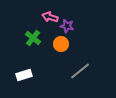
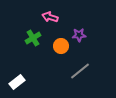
purple star: moved 12 px right, 9 px down; rotated 16 degrees counterclockwise
green cross: rotated 21 degrees clockwise
orange circle: moved 2 px down
white rectangle: moved 7 px left, 7 px down; rotated 21 degrees counterclockwise
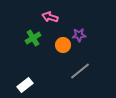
orange circle: moved 2 px right, 1 px up
white rectangle: moved 8 px right, 3 px down
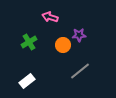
green cross: moved 4 px left, 4 px down
white rectangle: moved 2 px right, 4 px up
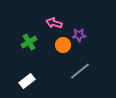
pink arrow: moved 4 px right, 6 px down
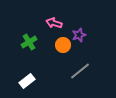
purple star: rotated 16 degrees counterclockwise
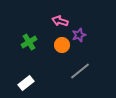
pink arrow: moved 6 px right, 2 px up
orange circle: moved 1 px left
white rectangle: moved 1 px left, 2 px down
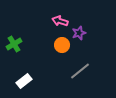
purple star: moved 2 px up
green cross: moved 15 px left, 2 px down
white rectangle: moved 2 px left, 2 px up
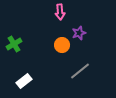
pink arrow: moved 9 px up; rotated 112 degrees counterclockwise
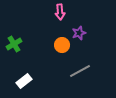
gray line: rotated 10 degrees clockwise
